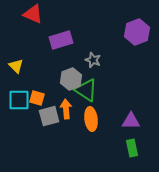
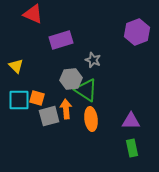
gray hexagon: rotated 15 degrees clockwise
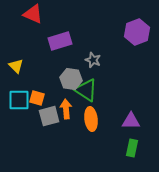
purple rectangle: moved 1 px left, 1 px down
gray hexagon: rotated 15 degrees clockwise
green rectangle: rotated 24 degrees clockwise
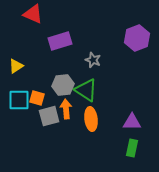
purple hexagon: moved 6 px down
yellow triangle: rotated 42 degrees clockwise
gray hexagon: moved 8 px left, 6 px down; rotated 15 degrees counterclockwise
purple triangle: moved 1 px right, 1 px down
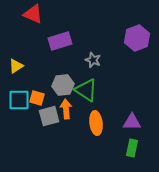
orange ellipse: moved 5 px right, 4 px down
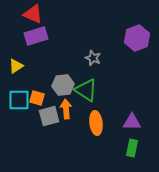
purple rectangle: moved 24 px left, 5 px up
gray star: moved 2 px up
